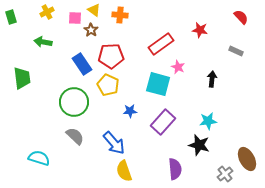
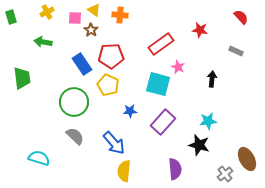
yellow semicircle: rotated 25 degrees clockwise
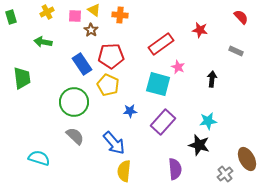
pink square: moved 2 px up
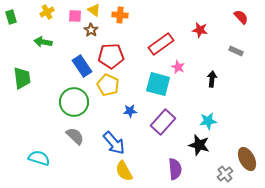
blue rectangle: moved 2 px down
yellow semicircle: rotated 35 degrees counterclockwise
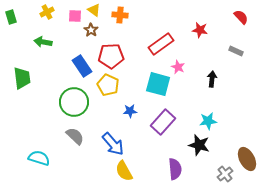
blue arrow: moved 1 px left, 1 px down
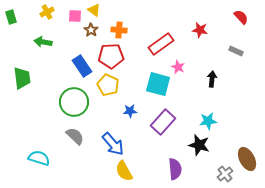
orange cross: moved 1 px left, 15 px down
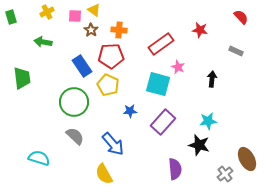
yellow semicircle: moved 20 px left, 3 px down
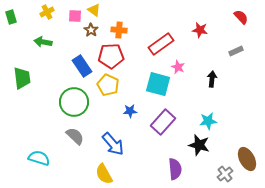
gray rectangle: rotated 48 degrees counterclockwise
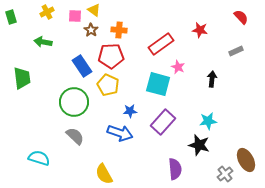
blue arrow: moved 7 px right, 11 px up; rotated 30 degrees counterclockwise
brown ellipse: moved 1 px left, 1 px down
